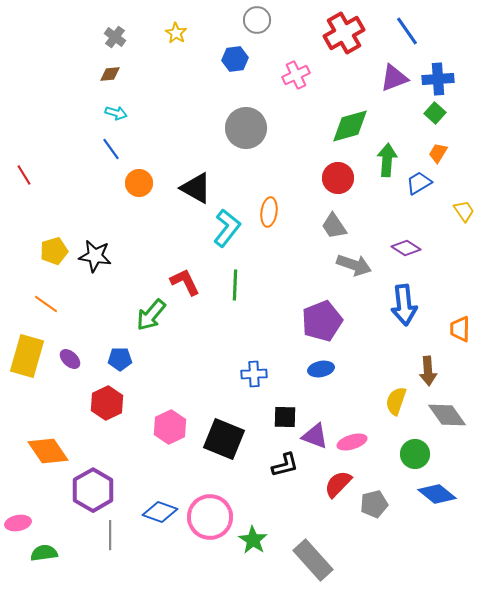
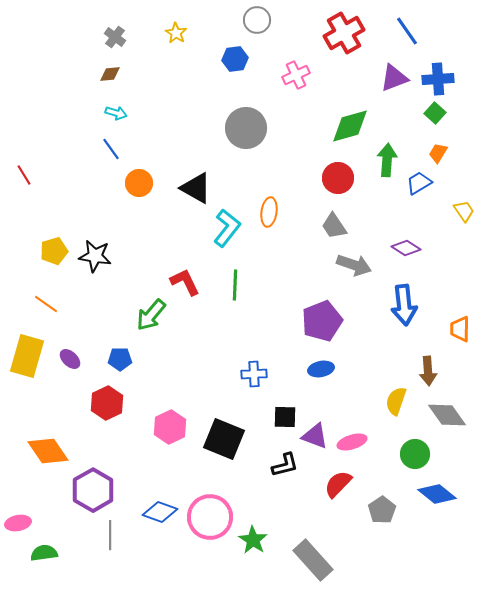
gray pentagon at (374, 504): moved 8 px right, 6 px down; rotated 20 degrees counterclockwise
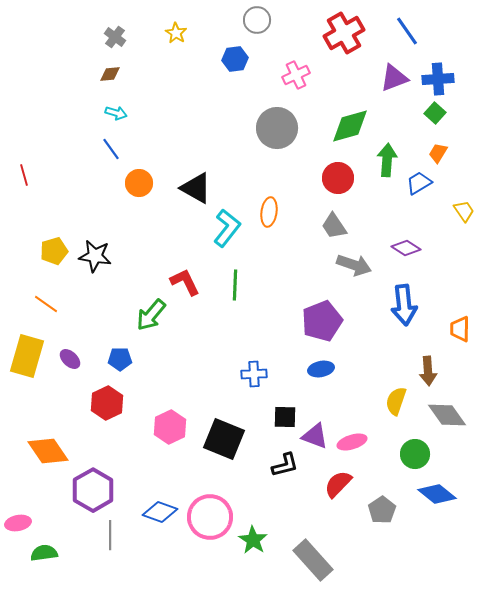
gray circle at (246, 128): moved 31 px right
red line at (24, 175): rotated 15 degrees clockwise
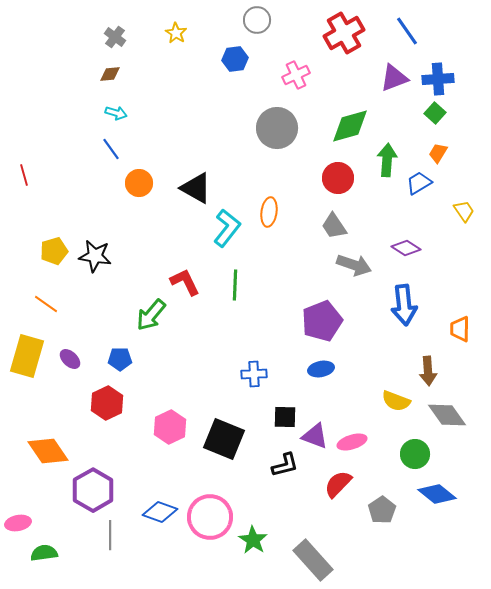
yellow semicircle at (396, 401): rotated 88 degrees counterclockwise
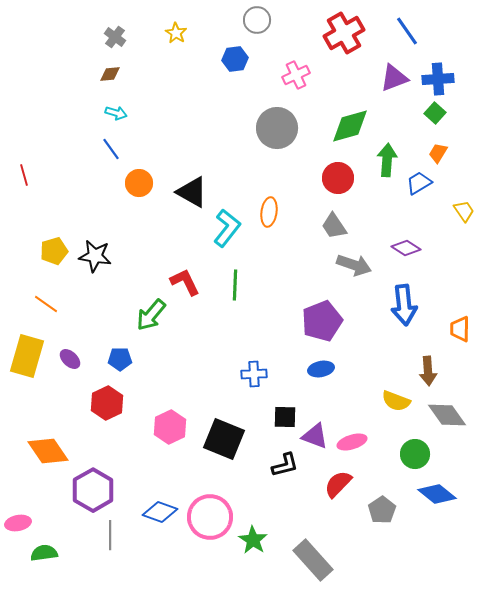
black triangle at (196, 188): moved 4 px left, 4 px down
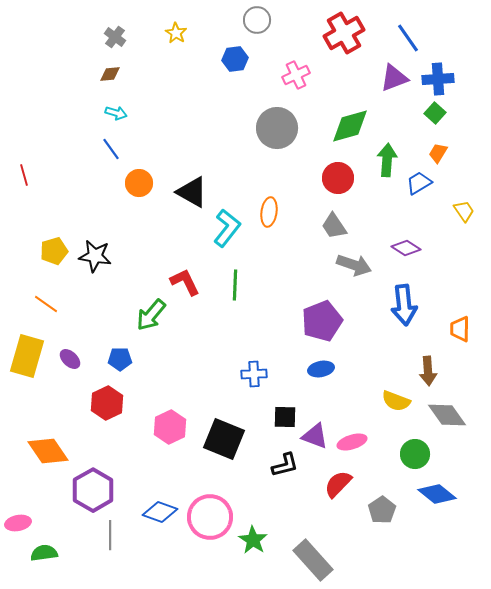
blue line at (407, 31): moved 1 px right, 7 px down
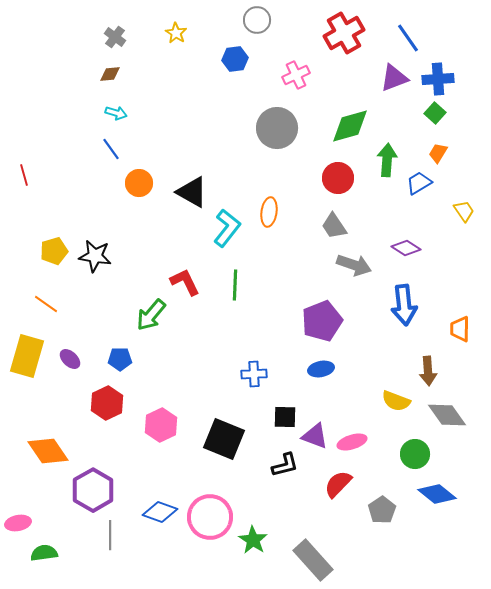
pink hexagon at (170, 427): moved 9 px left, 2 px up
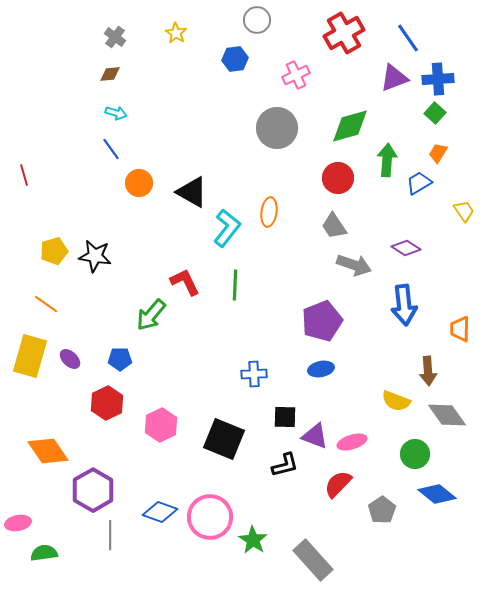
yellow rectangle at (27, 356): moved 3 px right
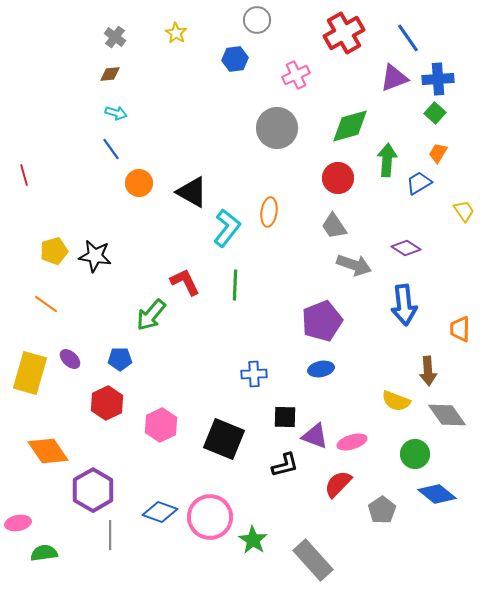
yellow rectangle at (30, 356): moved 17 px down
